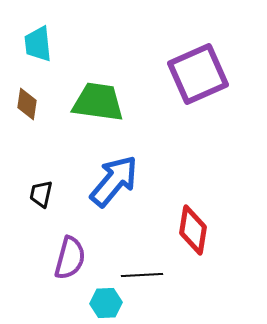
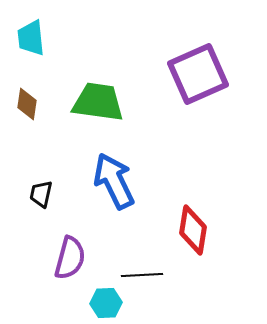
cyan trapezoid: moved 7 px left, 6 px up
blue arrow: rotated 66 degrees counterclockwise
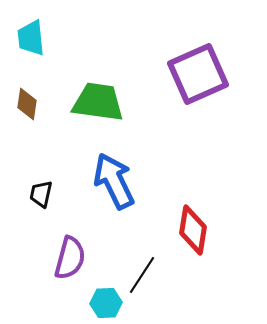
black line: rotated 54 degrees counterclockwise
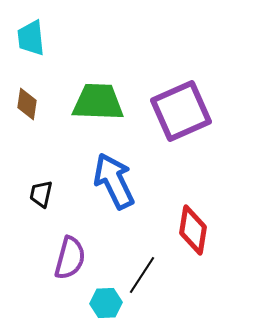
purple square: moved 17 px left, 37 px down
green trapezoid: rotated 6 degrees counterclockwise
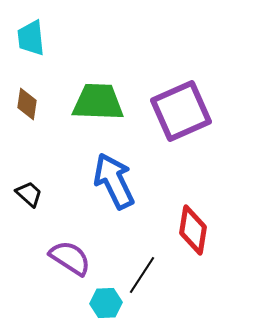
black trapezoid: moved 12 px left; rotated 120 degrees clockwise
purple semicircle: rotated 72 degrees counterclockwise
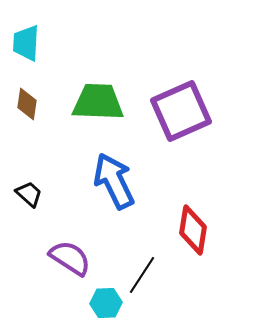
cyan trapezoid: moved 5 px left, 5 px down; rotated 9 degrees clockwise
